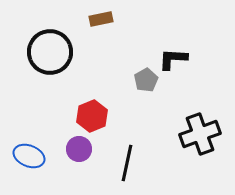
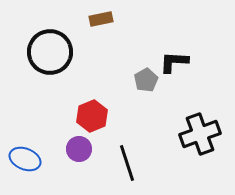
black L-shape: moved 1 px right, 3 px down
blue ellipse: moved 4 px left, 3 px down
black line: rotated 30 degrees counterclockwise
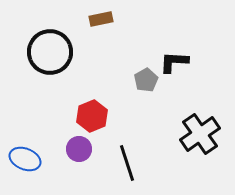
black cross: rotated 15 degrees counterclockwise
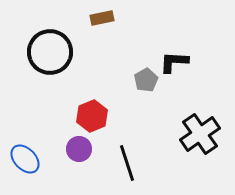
brown rectangle: moved 1 px right, 1 px up
blue ellipse: rotated 24 degrees clockwise
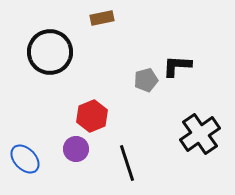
black L-shape: moved 3 px right, 4 px down
gray pentagon: rotated 15 degrees clockwise
purple circle: moved 3 px left
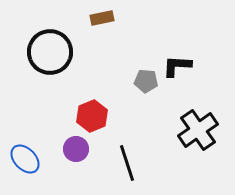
gray pentagon: moved 1 px down; rotated 20 degrees clockwise
black cross: moved 2 px left, 4 px up
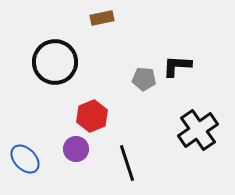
black circle: moved 5 px right, 10 px down
gray pentagon: moved 2 px left, 2 px up
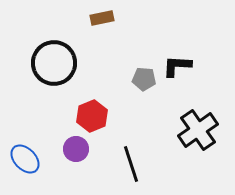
black circle: moved 1 px left, 1 px down
black line: moved 4 px right, 1 px down
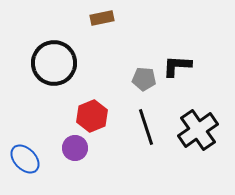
purple circle: moved 1 px left, 1 px up
black line: moved 15 px right, 37 px up
